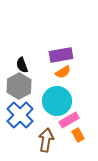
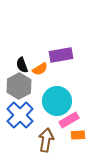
orange semicircle: moved 23 px left, 3 px up
orange rectangle: rotated 64 degrees counterclockwise
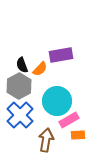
orange semicircle: rotated 14 degrees counterclockwise
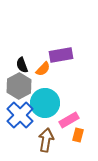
orange semicircle: moved 3 px right
cyan circle: moved 12 px left, 2 px down
orange rectangle: rotated 72 degrees counterclockwise
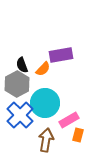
gray hexagon: moved 2 px left, 2 px up
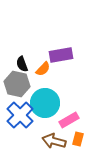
black semicircle: moved 1 px up
gray hexagon: rotated 20 degrees counterclockwise
orange rectangle: moved 4 px down
brown arrow: moved 8 px right, 1 px down; rotated 85 degrees counterclockwise
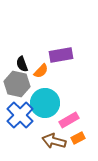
orange semicircle: moved 2 px left, 2 px down
orange rectangle: moved 1 px up; rotated 48 degrees clockwise
